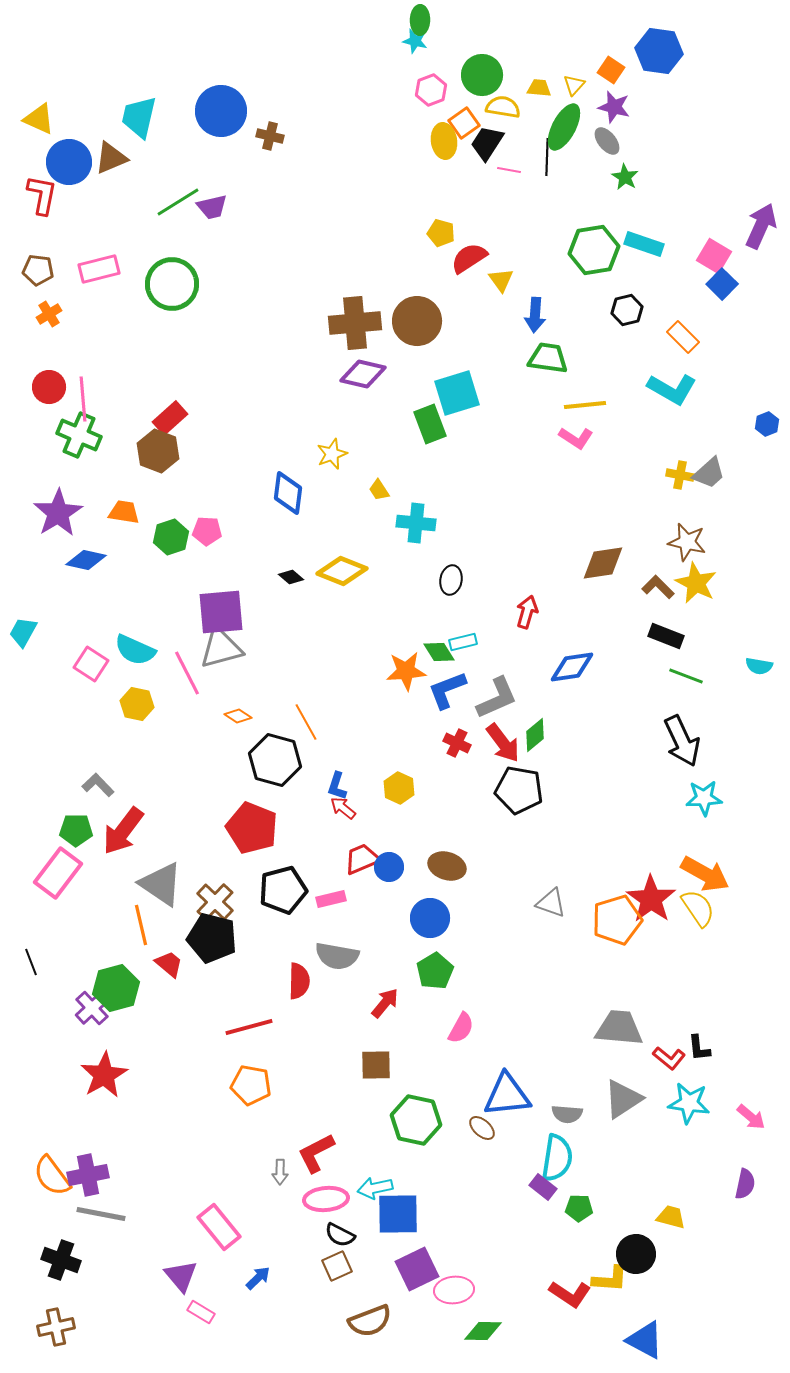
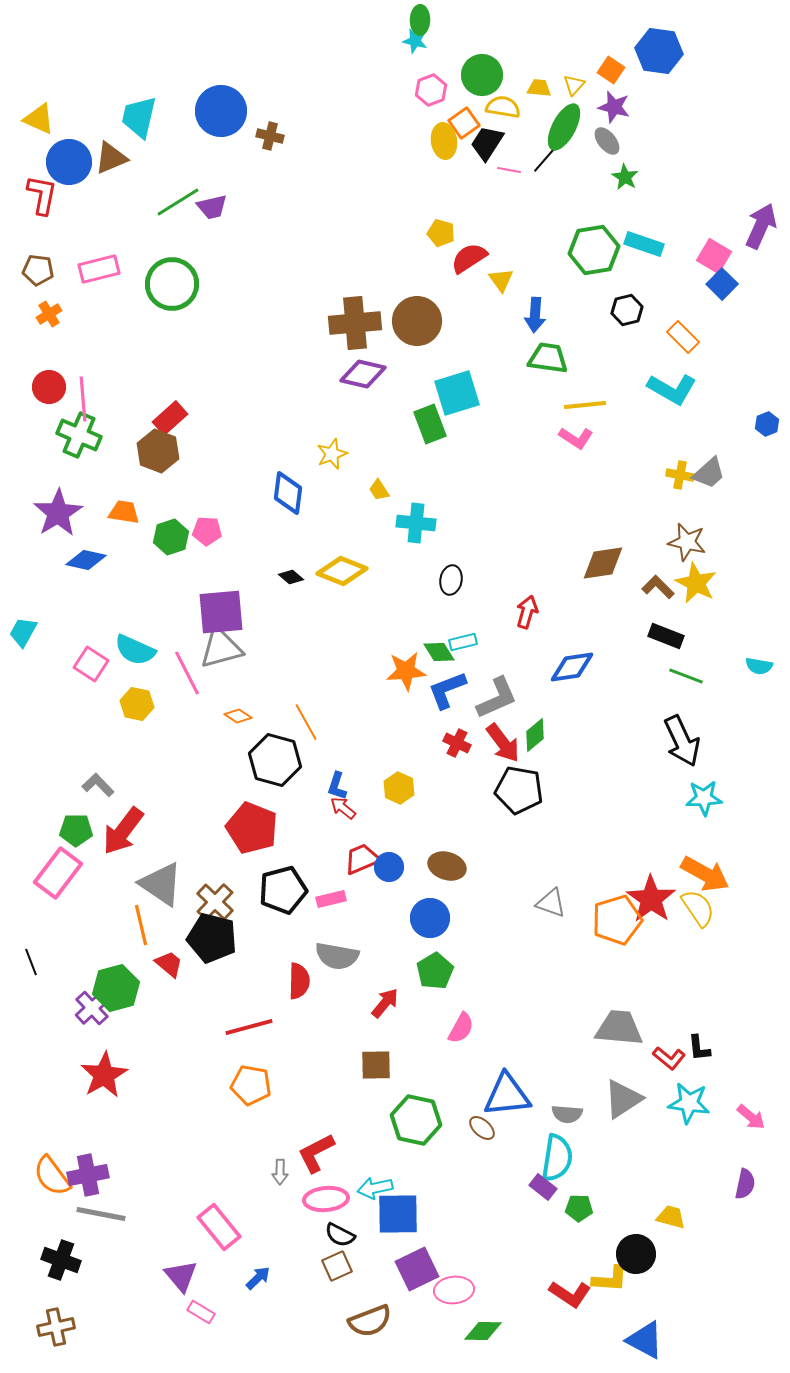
black line at (547, 157): rotated 39 degrees clockwise
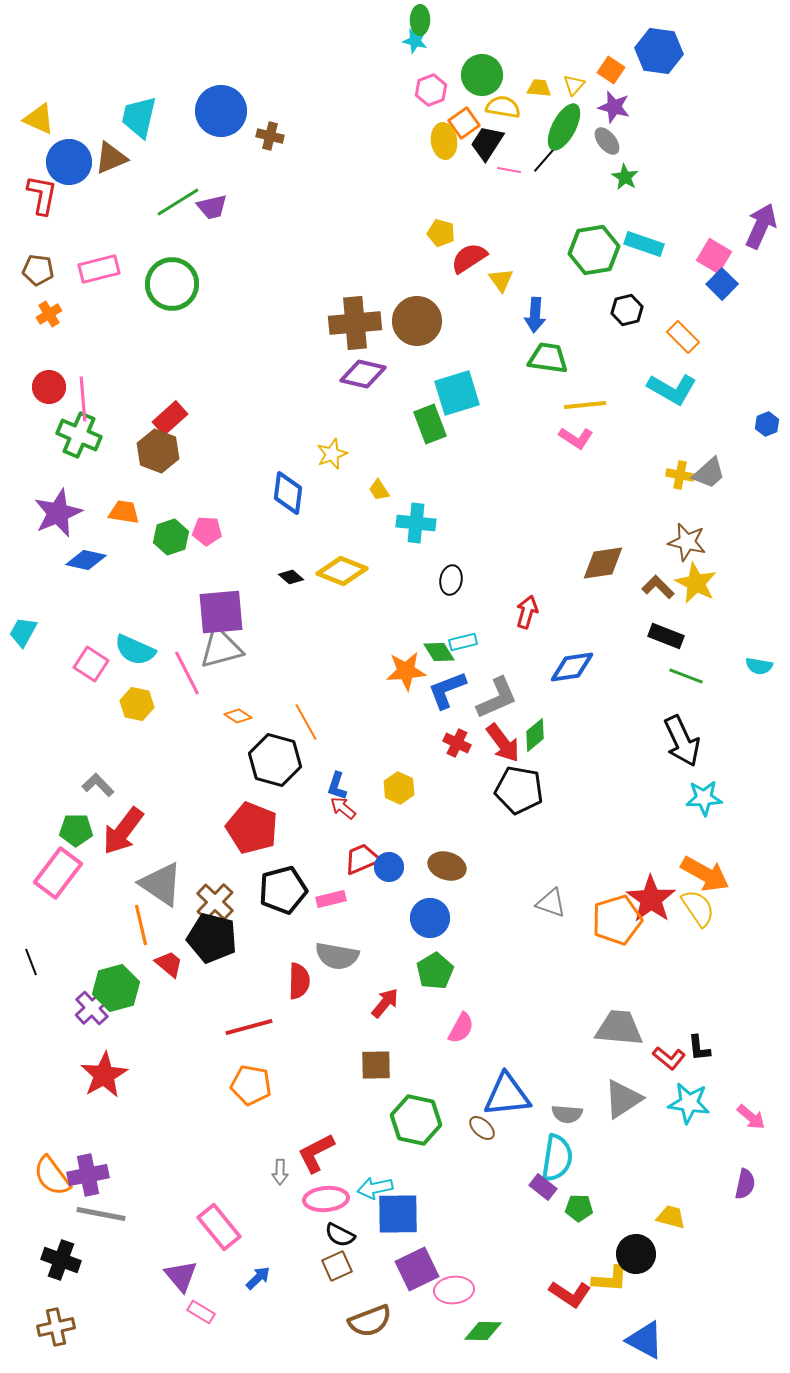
purple star at (58, 513): rotated 9 degrees clockwise
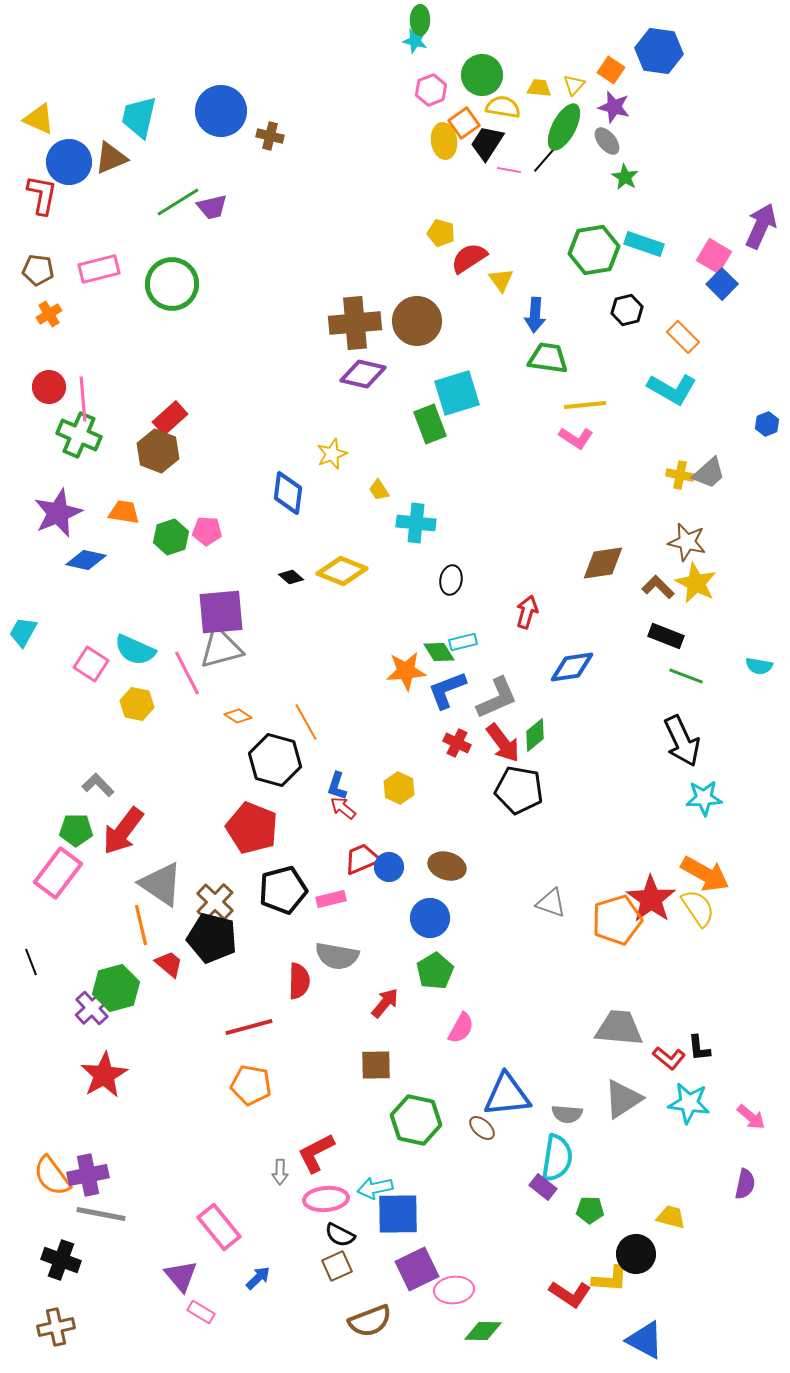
green pentagon at (579, 1208): moved 11 px right, 2 px down
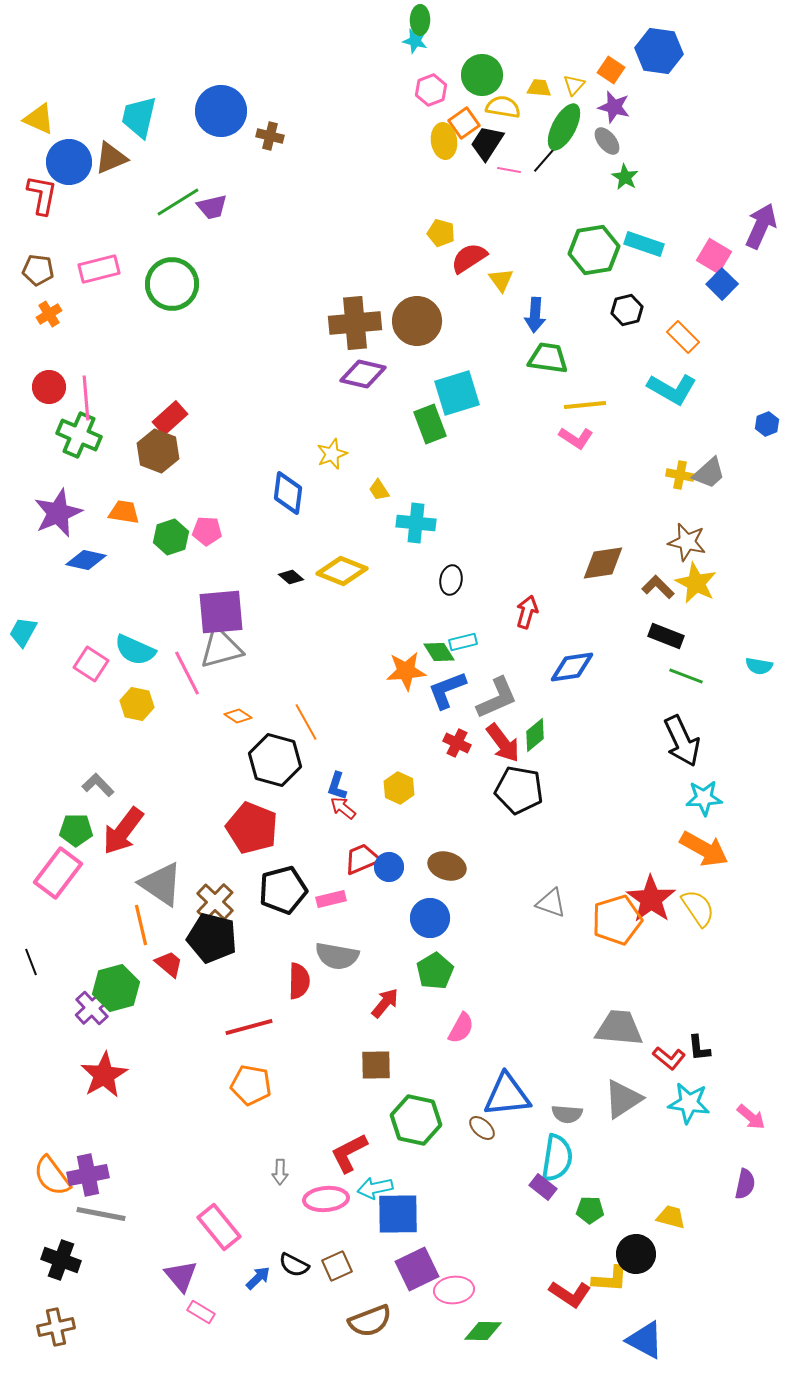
pink line at (83, 399): moved 3 px right, 1 px up
orange arrow at (705, 874): moved 1 px left, 25 px up
red L-shape at (316, 1153): moved 33 px right
black semicircle at (340, 1235): moved 46 px left, 30 px down
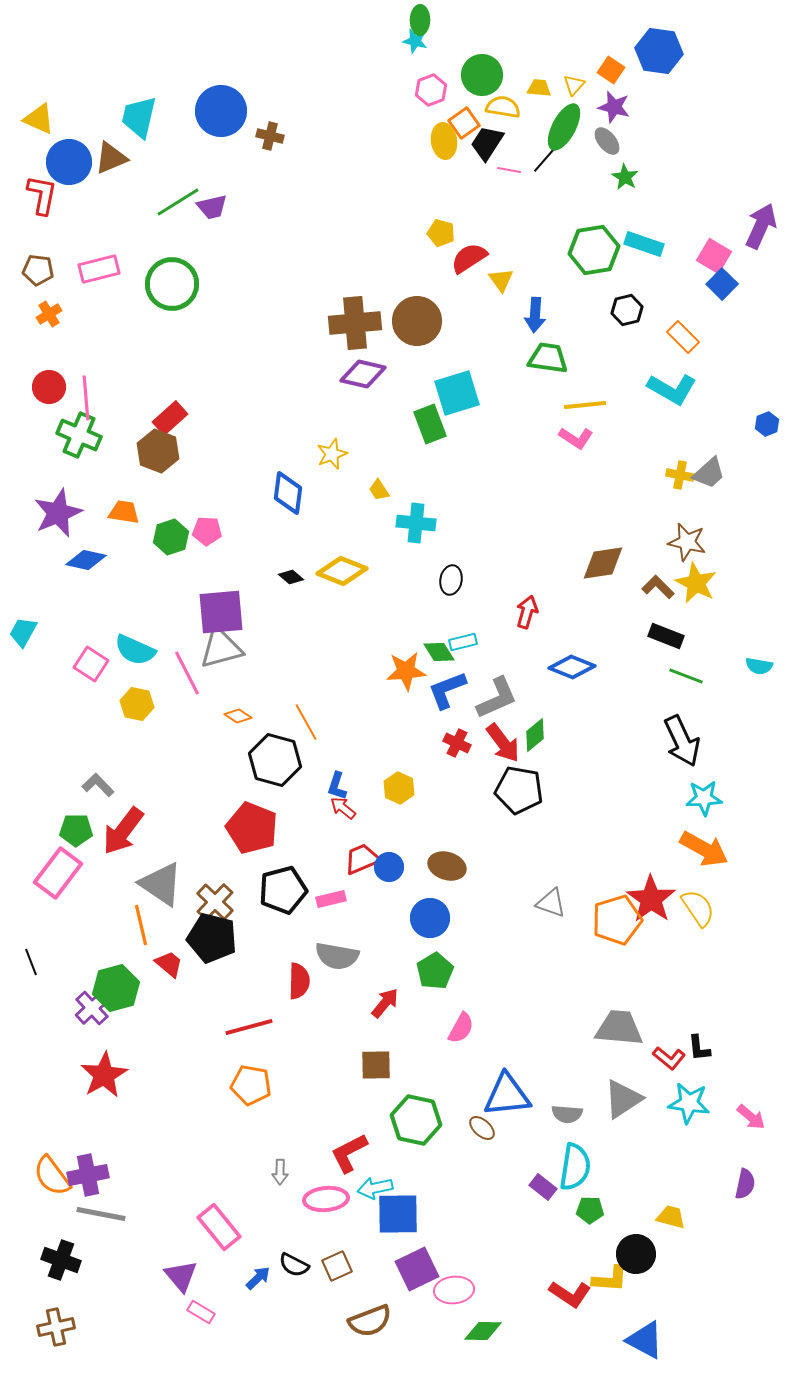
blue diamond at (572, 667): rotated 30 degrees clockwise
cyan semicircle at (557, 1158): moved 18 px right, 9 px down
